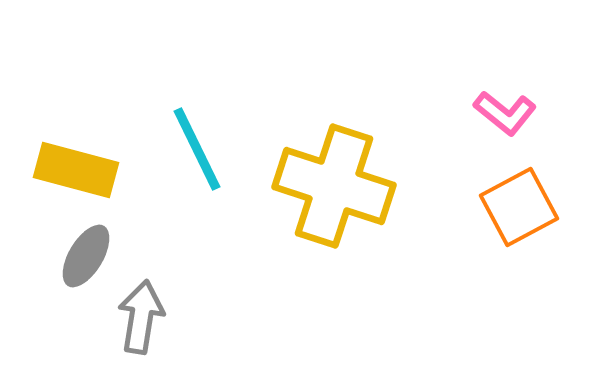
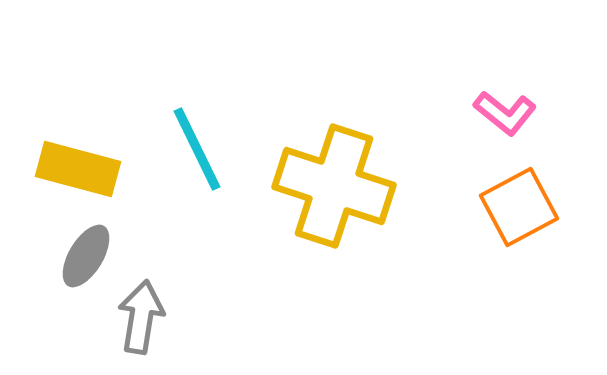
yellow rectangle: moved 2 px right, 1 px up
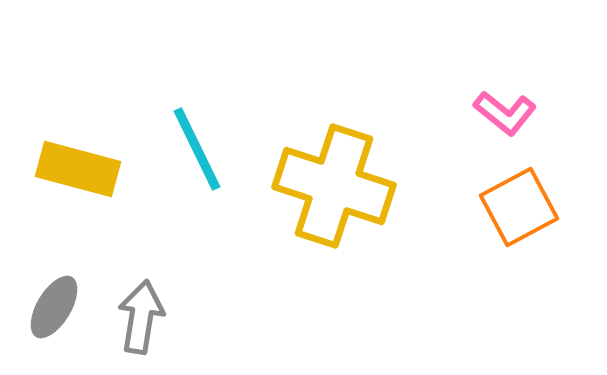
gray ellipse: moved 32 px left, 51 px down
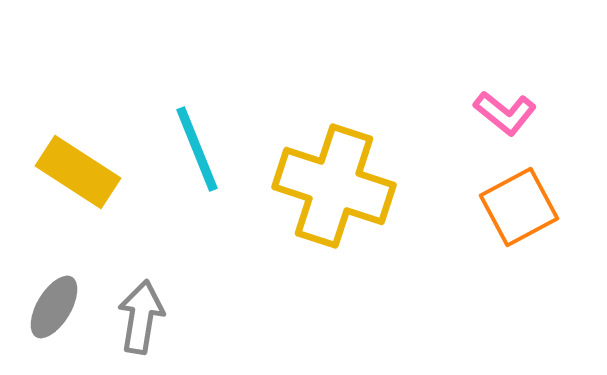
cyan line: rotated 4 degrees clockwise
yellow rectangle: moved 3 px down; rotated 18 degrees clockwise
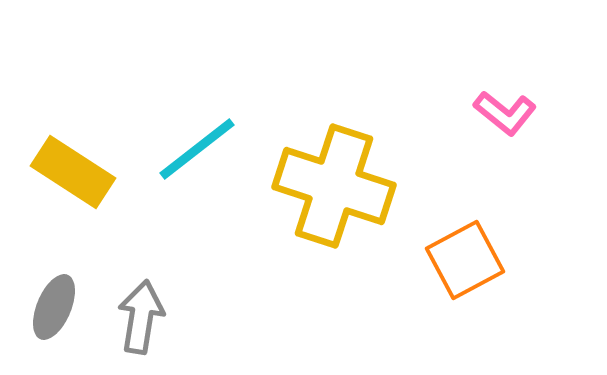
cyan line: rotated 74 degrees clockwise
yellow rectangle: moved 5 px left
orange square: moved 54 px left, 53 px down
gray ellipse: rotated 8 degrees counterclockwise
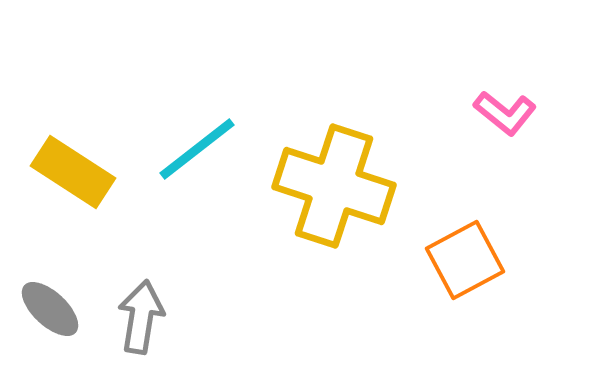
gray ellipse: moved 4 px left, 2 px down; rotated 70 degrees counterclockwise
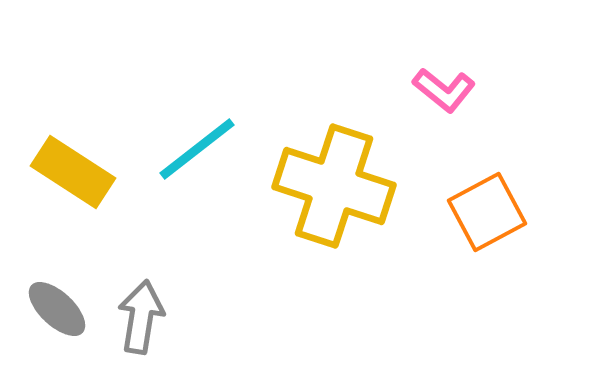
pink L-shape: moved 61 px left, 23 px up
orange square: moved 22 px right, 48 px up
gray ellipse: moved 7 px right
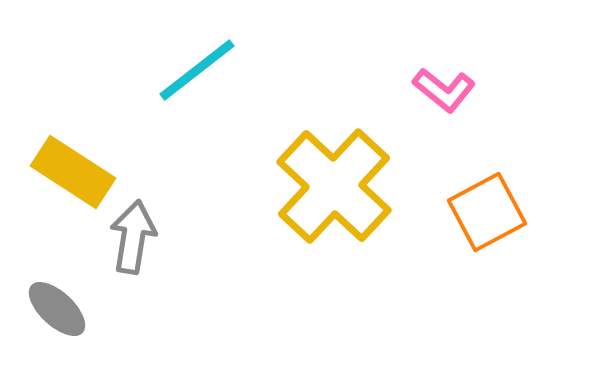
cyan line: moved 79 px up
yellow cross: rotated 25 degrees clockwise
gray arrow: moved 8 px left, 80 px up
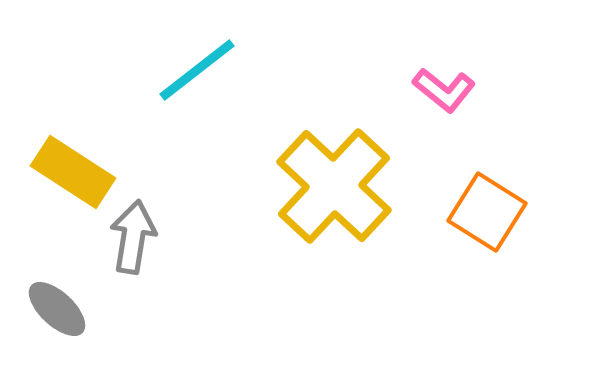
orange square: rotated 30 degrees counterclockwise
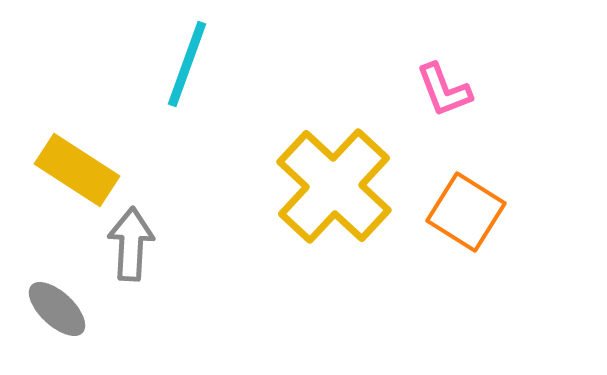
cyan line: moved 10 px left, 6 px up; rotated 32 degrees counterclockwise
pink L-shape: rotated 30 degrees clockwise
yellow rectangle: moved 4 px right, 2 px up
orange square: moved 21 px left
gray arrow: moved 2 px left, 7 px down; rotated 6 degrees counterclockwise
